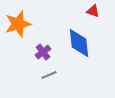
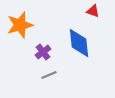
orange star: moved 2 px right, 1 px down
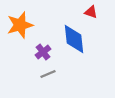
red triangle: moved 2 px left, 1 px down
blue diamond: moved 5 px left, 4 px up
gray line: moved 1 px left, 1 px up
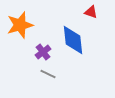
blue diamond: moved 1 px left, 1 px down
gray line: rotated 49 degrees clockwise
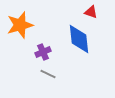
blue diamond: moved 6 px right, 1 px up
purple cross: rotated 14 degrees clockwise
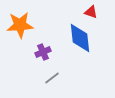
orange star: rotated 12 degrees clockwise
blue diamond: moved 1 px right, 1 px up
gray line: moved 4 px right, 4 px down; rotated 63 degrees counterclockwise
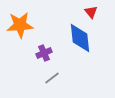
red triangle: rotated 32 degrees clockwise
purple cross: moved 1 px right, 1 px down
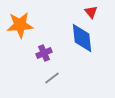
blue diamond: moved 2 px right
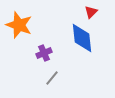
red triangle: rotated 24 degrees clockwise
orange star: moved 1 px left; rotated 24 degrees clockwise
gray line: rotated 14 degrees counterclockwise
